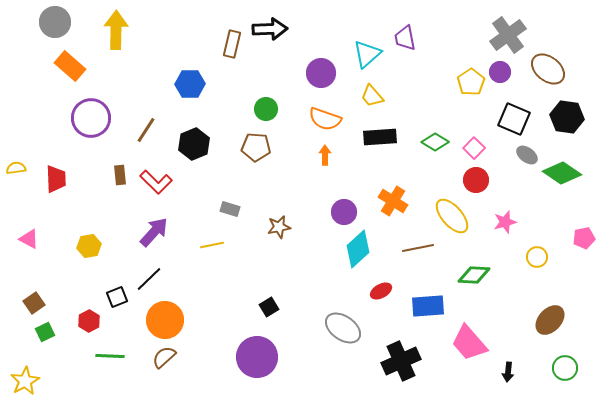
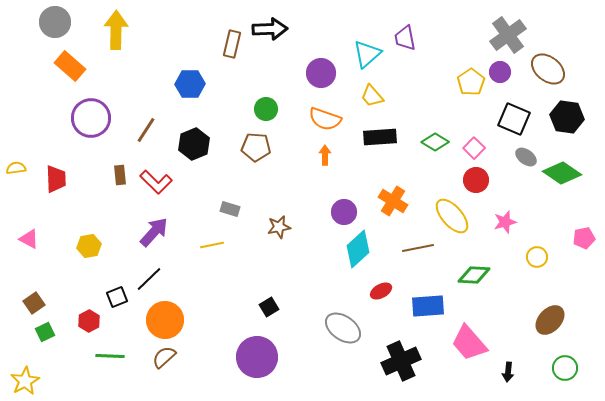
gray ellipse at (527, 155): moved 1 px left, 2 px down
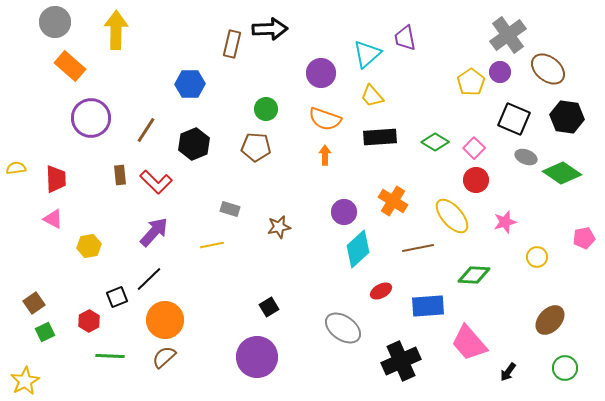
gray ellipse at (526, 157): rotated 15 degrees counterclockwise
pink triangle at (29, 239): moved 24 px right, 20 px up
black arrow at (508, 372): rotated 30 degrees clockwise
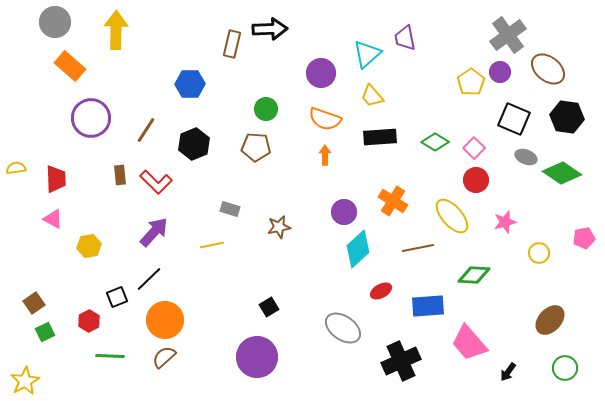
yellow circle at (537, 257): moved 2 px right, 4 px up
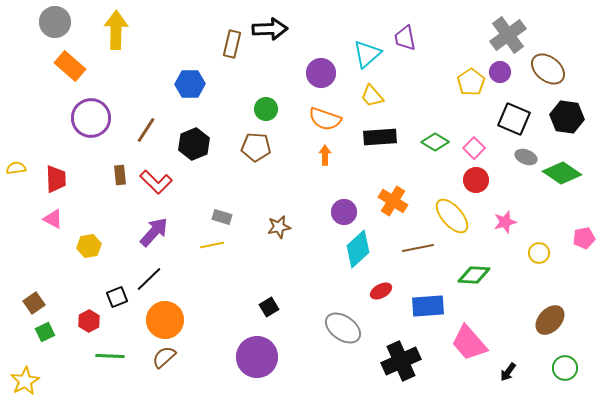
gray rectangle at (230, 209): moved 8 px left, 8 px down
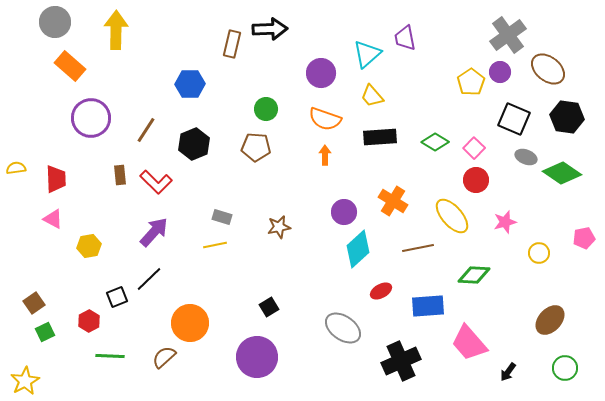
yellow line at (212, 245): moved 3 px right
orange circle at (165, 320): moved 25 px right, 3 px down
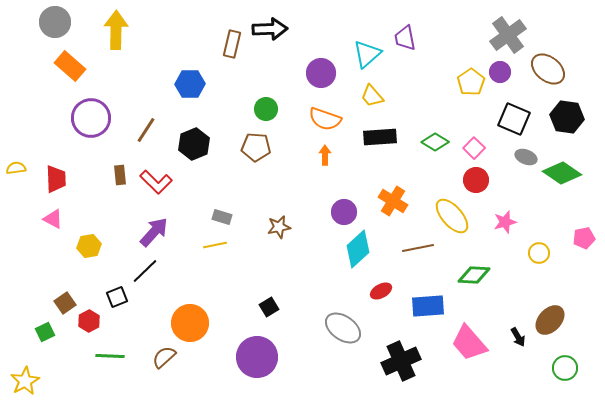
black line at (149, 279): moved 4 px left, 8 px up
brown square at (34, 303): moved 31 px right
black arrow at (508, 372): moved 10 px right, 35 px up; rotated 66 degrees counterclockwise
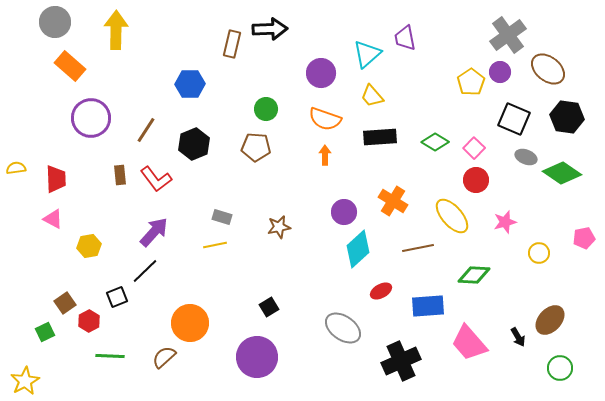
red L-shape at (156, 182): moved 3 px up; rotated 8 degrees clockwise
green circle at (565, 368): moved 5 px left
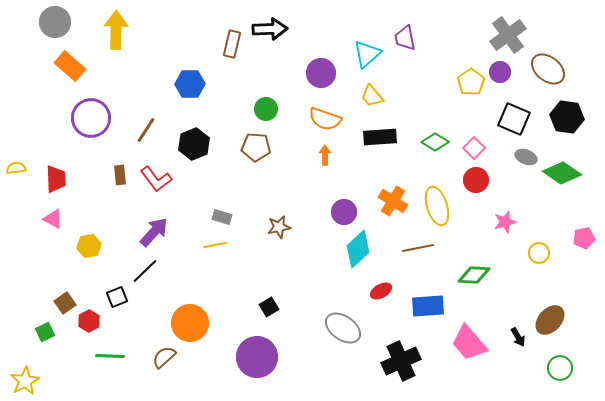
yellow ellipse at (452, 216): moved 15 px left, 10 px up; rotated 24 degrees clockwise
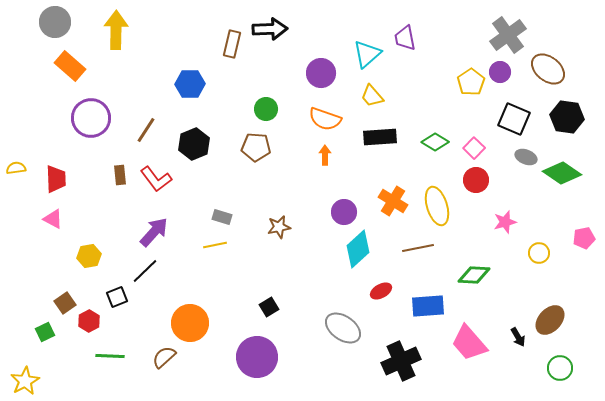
yellow hexagon at (89, 246): moved 10 px down
